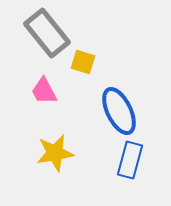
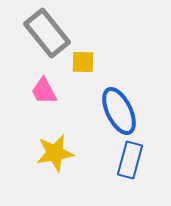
yellow square: rotated 15 degrees counterclockwise
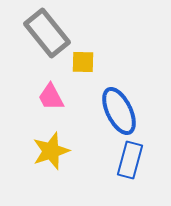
pink trapezoid: moved 7 px right, 6 px down
yellow star: moved 4 px left, 2 px up; rotated 9 degrees counterclockwise
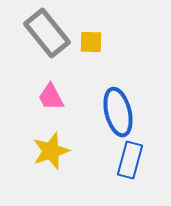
yellow square: moved 8 px right, 20 px up
blue ellipse: moved 1 px left, 1 px down; rotated 12 degrees clockwise
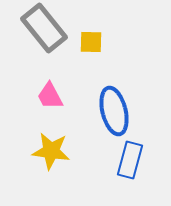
gray rectangle: moved 3 px left, 5 px up
pink trapezoid: moved 1 px left, 1 px up
blue ellipse: moved 4 px left, 1 px up
yellow star: rotated 27 degrees clockwise
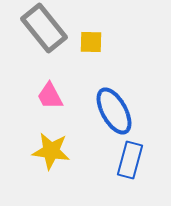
blue ellipse: rotated 15 degrees counterclockwise
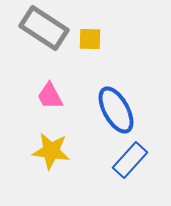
gray rectangle: rotated 18 degrees counterclockwise
yellow square: moved 1 px left, 3 px up
blue ellipse: moved 2 px right, 1 px up
blue rectangle: rotated 27 degrees clockwise
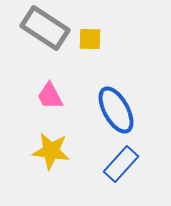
gray rectangle: moved 1 px right
blue rectangle: moved 9 px left, 4 px down
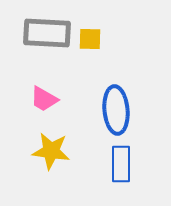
gray rectangle: moved 2 px right, 5 px down; rotated 30 degrees counterclockwise
pink trapezoid: moved 6 px left, 3 px down; rotated 32 degrees counterclockwise
blue ellipse: rotated 24 degrees clockwise
blue rectangle: rotated 42 degrees counterclockwise
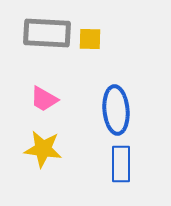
yellow star: moved 8 px left, 2 px up
